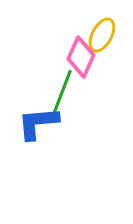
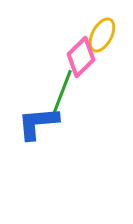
pink diamond: rotated 21 degrees clockwise
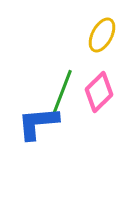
pink diamond: moved 18 px right, 35 px down
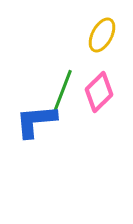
blue L-shape: moved 2 px left, 2 px up
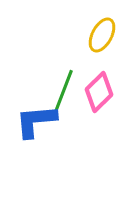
green line: moved 1 px right
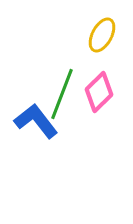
green line: moved 1 px up
blue L-shape: rotated 57 degrees clockwise
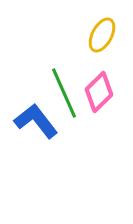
green line: moved 2 px right, 1 px up; rotated 45 degrees counterclockwise
